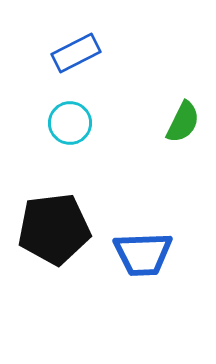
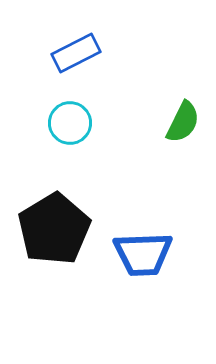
black pentagon: rotated 24 degrees counterclockwise
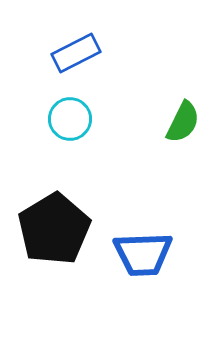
cyan circle: moved 4 px up
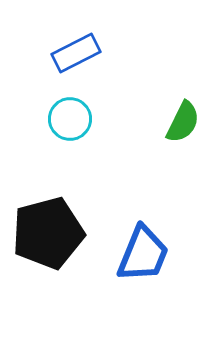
black pentagon: moved 6 px left, 4 px down; rotated 16 degrees clockwise
blue trapezoid: rotated 66 degrees counterclockwise
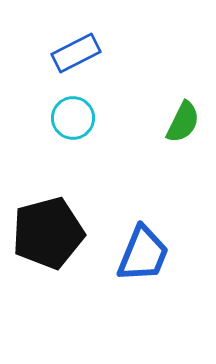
cyan circle: moved 3 px right, 1 px up
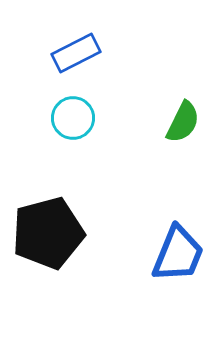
blue trapezoid: moved 35 px right
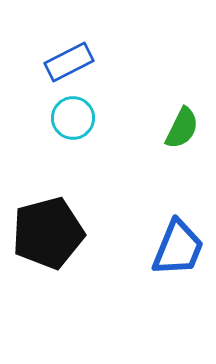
blue rectangle: moved 7 px left, 9 px down
green semicircle: moved 1 px left, 6 px down
blue trapezoid: moved 6 px up
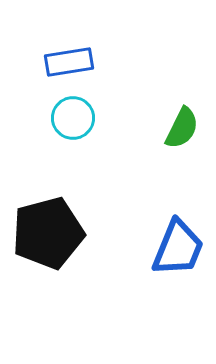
blue rectangle: rotated 18 degrees clockwise
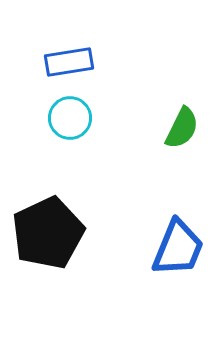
cyan circle: moved 3 px left
black pentagon: rotated 10 degrees counterclockwise
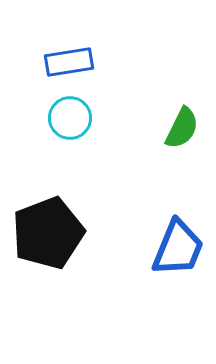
black pentagon: rotated 4 degrees clockwise
